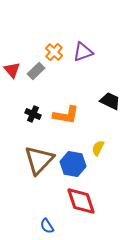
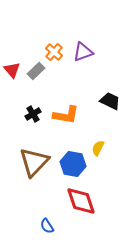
black cross: rotated 35 degrees clockwise
brown triangle: moved 5 px left, 2 px down
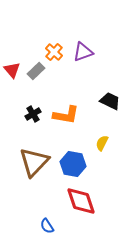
yellow semicircle: moved 4 px right, 5 px up
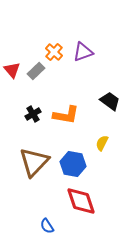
black trapezoid: rotated 10 degrees clockwise
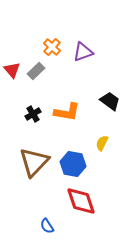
orange cross: moved 2 px left, 5 px up
orange L-shape: moved 1 px right, 3 px up
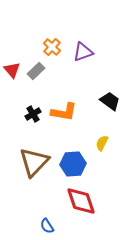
orange L-shape: moved 3 px left
blue hexagon: rotated 15 degrees counterclockwise
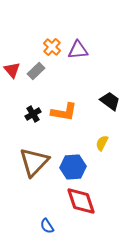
purple triangle: moved 5 px left, 2 px up; rotated 15 degrees clockwise
blue hexagon: moved 3 px down
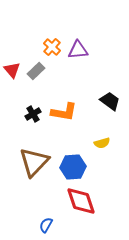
yellow semicircle: rotated 133 degrees counterclockwise
blue semicircle: moved 1 px left, 1 px up; rotated 63 degrees clockwise
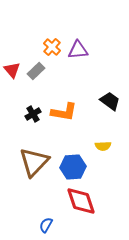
yellow semicircle: moved 1 px right, 3 px down; rotated 14 degrees clockwise
